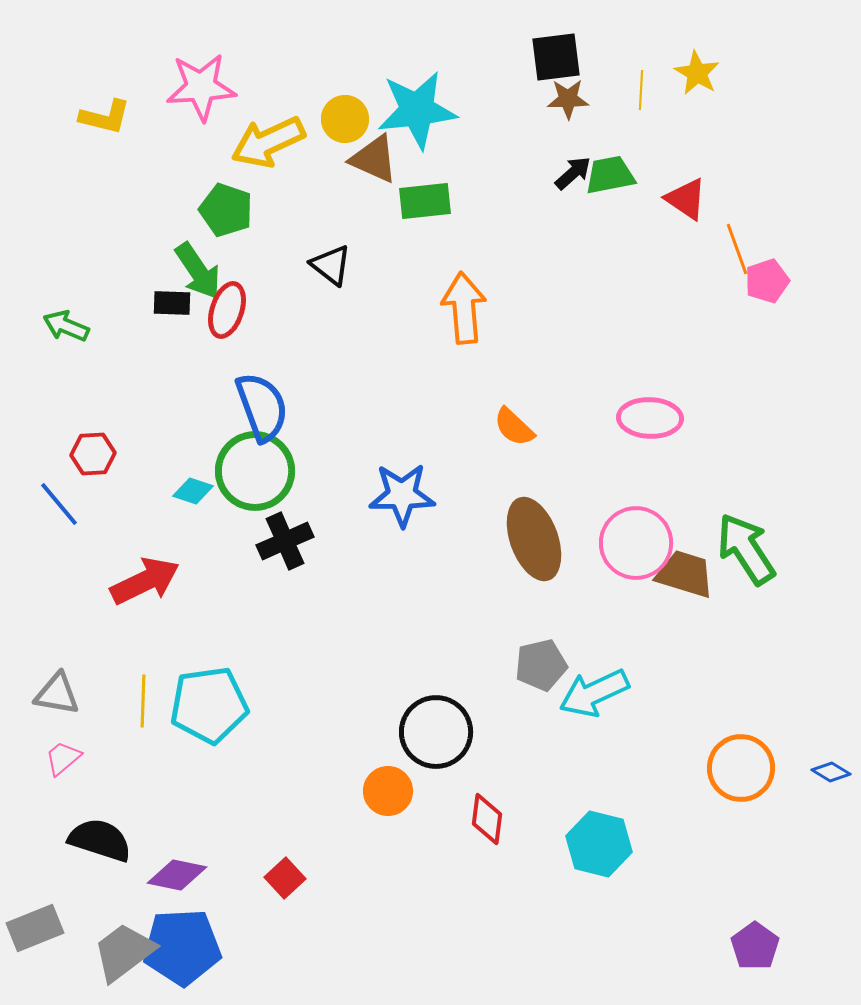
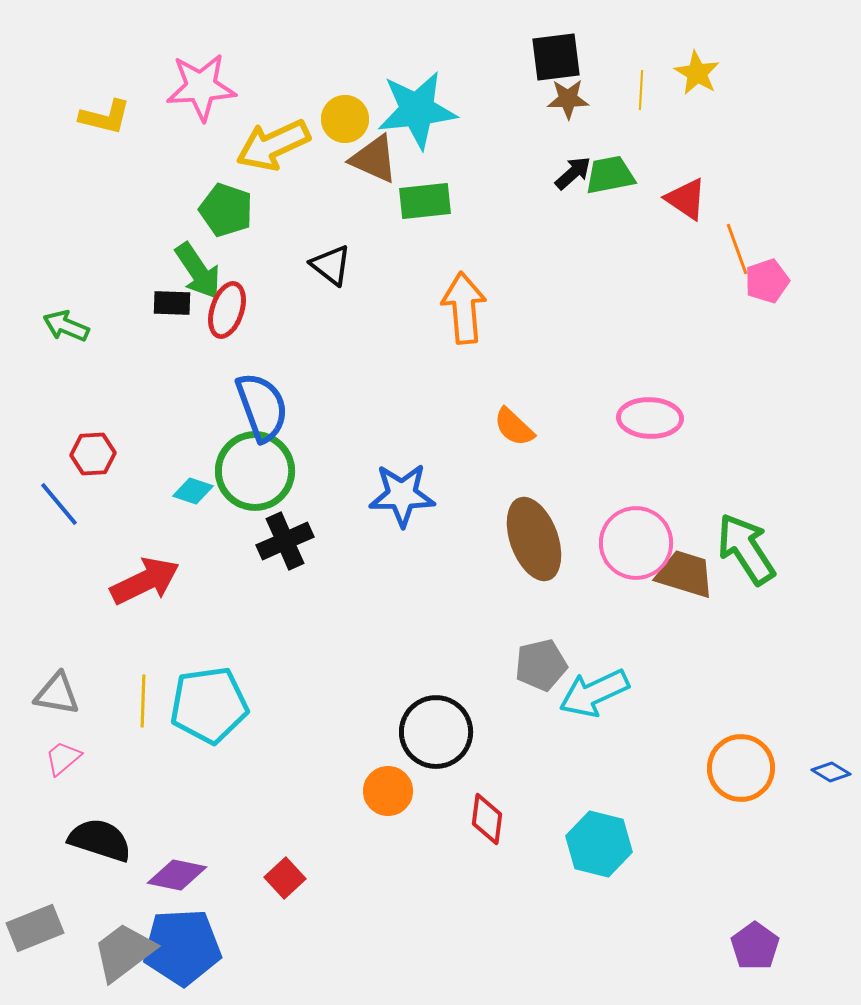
yellow arrow at (268, 142): moved 5 px right, 3 px down
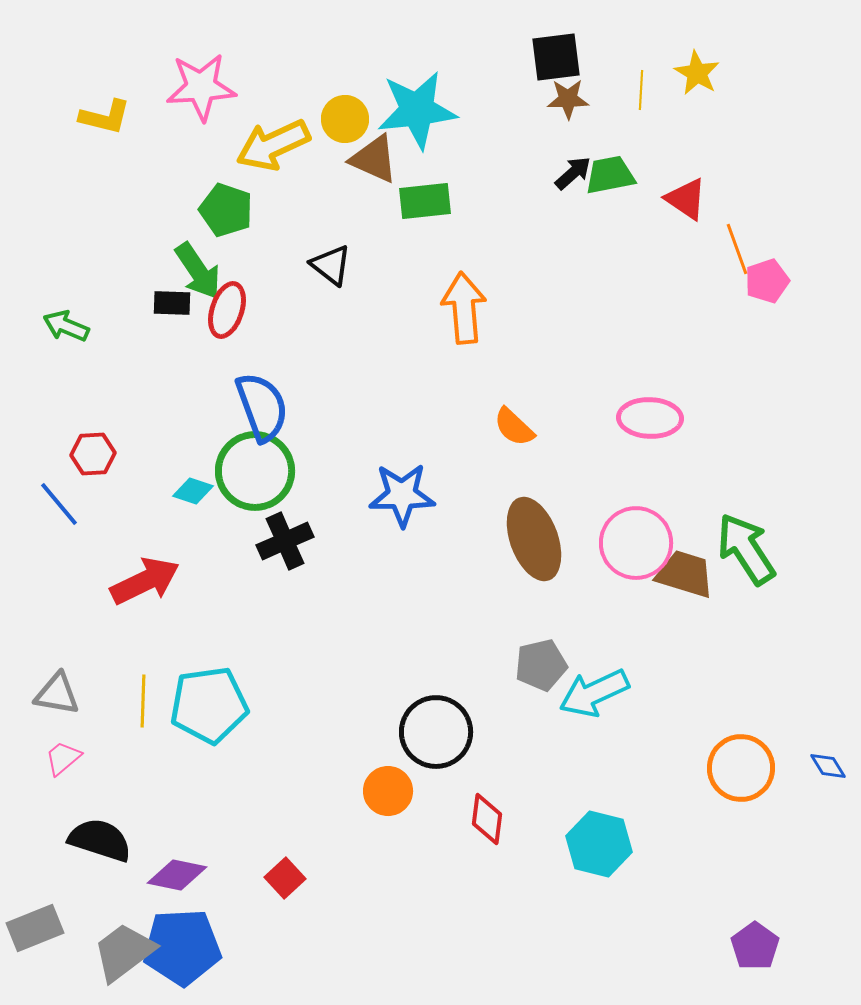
blue diamond at (831, 772): moved 3 px left, 6 px up; rotated 27 degrees clockwise
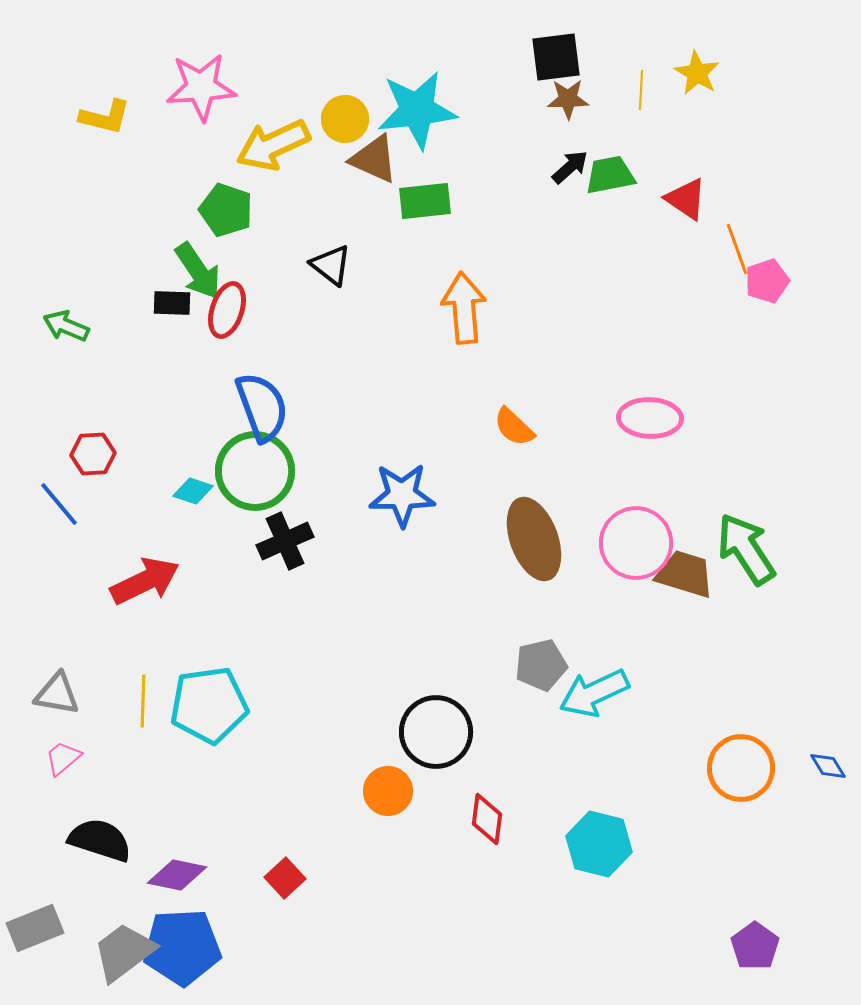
black arrow at (573, 173): moved 3 px left, 6 px up
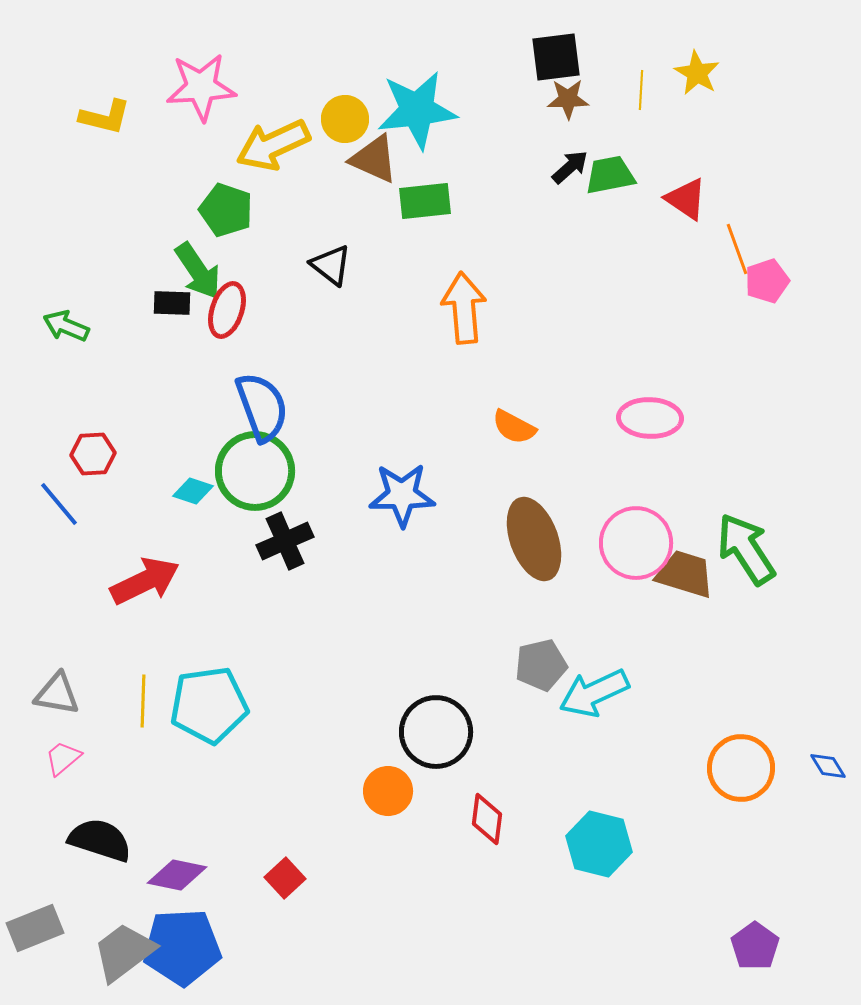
orange semicircle at (514, 427): rotated 15 degrees counterclockwise
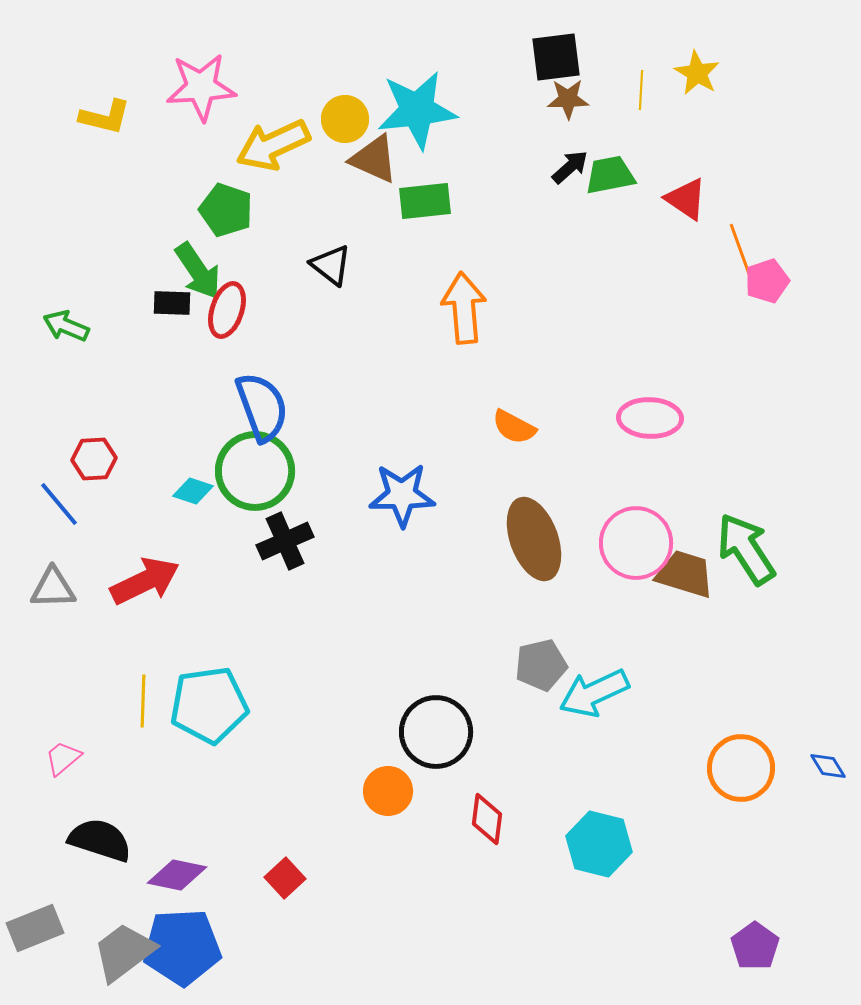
orange line at (737, 249): moved 3 px right
red hexagon at (93, 454): moved 1 px right, 5 px down
gray triangle at (57, 694): moved 4 px left, 106 px up; rotated 12 degrees counterclockwise
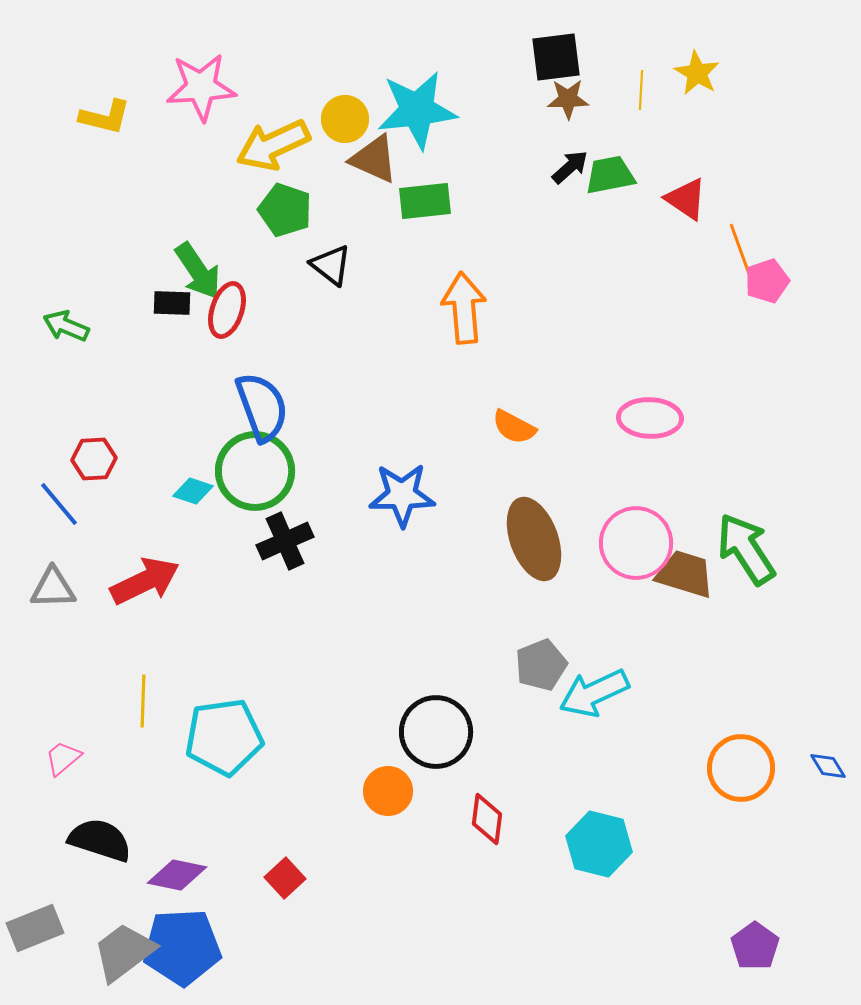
green pentagon at (226, 210): moved 59 px right
gray pentagon at (541, 665): rotated 9 degrees counterclockwise
cyan pentagon at (209, 705): moved 15 px right, 32 px down
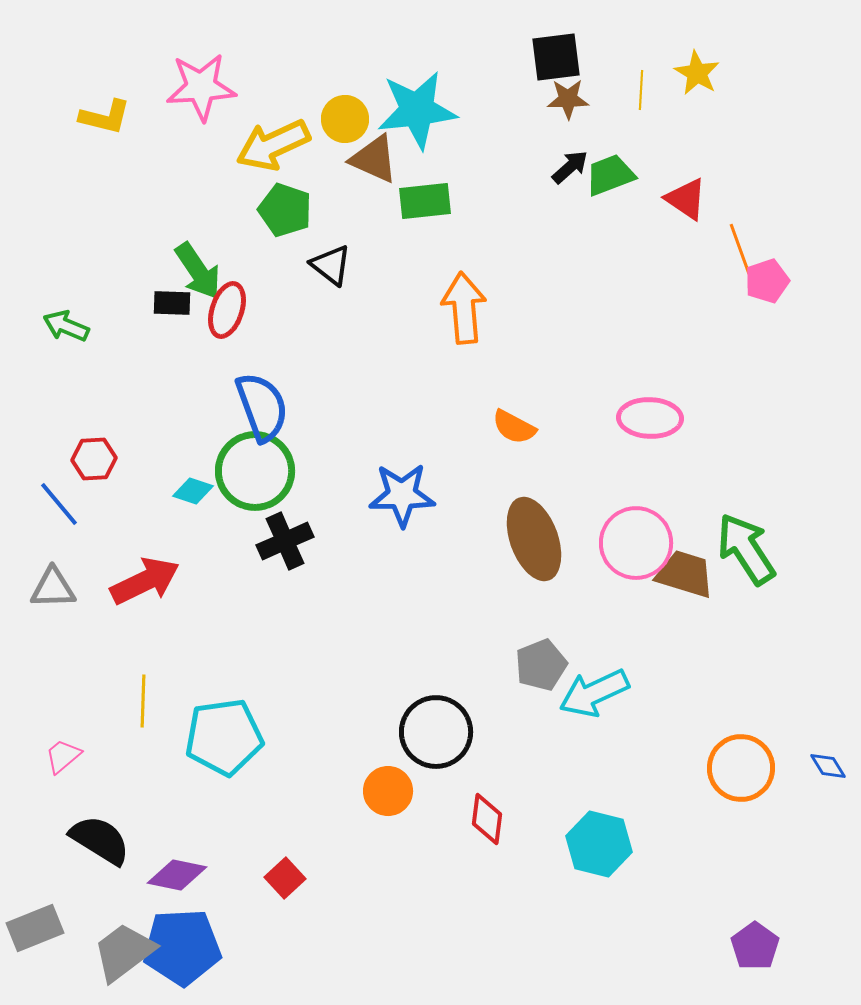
green trapezoid at (610, 175): rotated 10 degrees counterclockwise
pink trapezoid at (63, 758): moved 2 px up
black semicircle at (100, 840): rotated 14 degrees clockwise
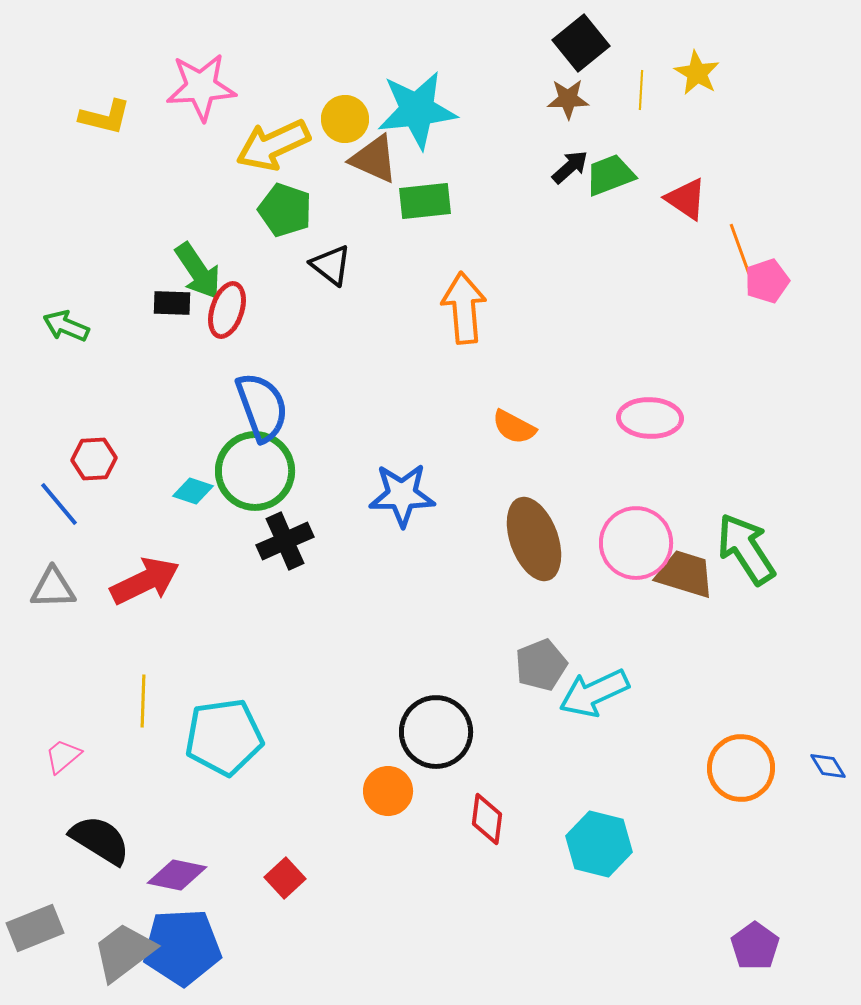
black square at (556, 57): moved 25 px right, 14 px up; rotated 32 degrees counterclockwise
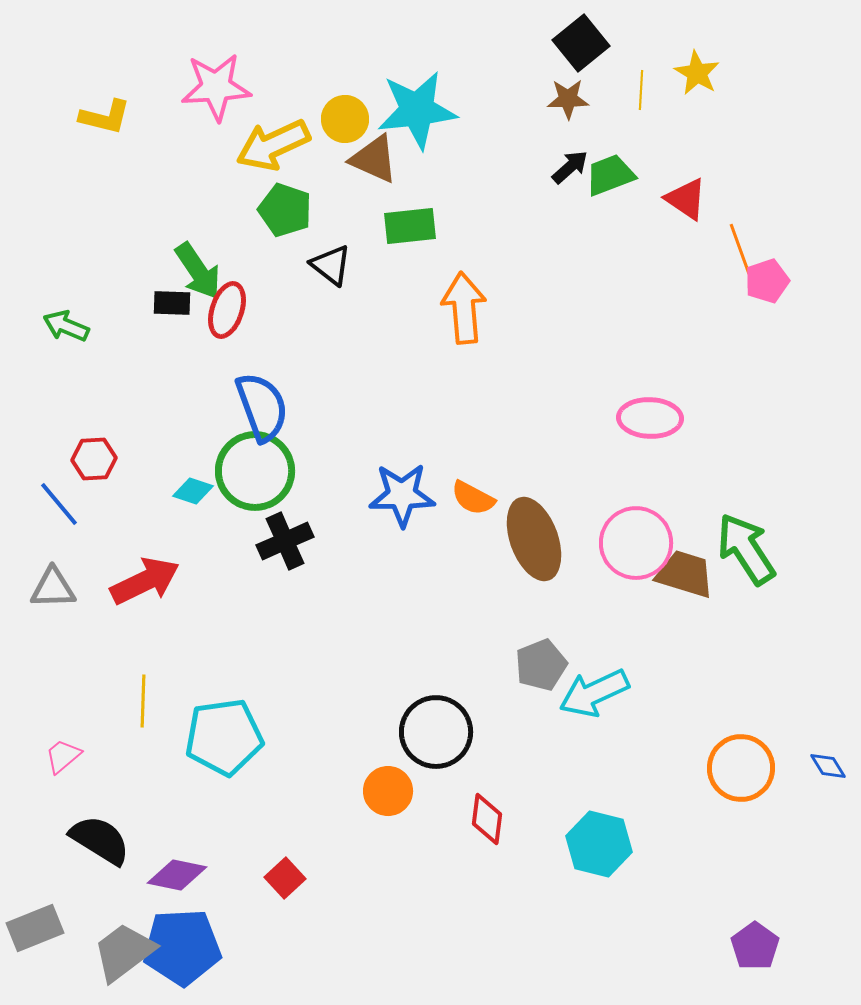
pink star at (201, 87): moved 15 px right
green rectangle at (425, 201): moved 15 px left, 25 px down
orange semicircle at (514, 427): moved 41 px left, 71 px down
